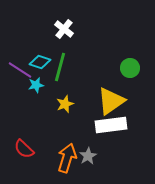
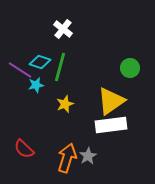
white cross: moved 1 px left
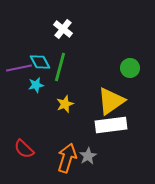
cyan diamond: rotated 45 degrees clockwise
purple line: moved 1 px left, 2 px up; rotated 45 degrees counterclockwise
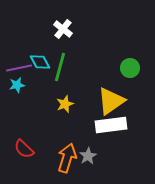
cyan star: moved 19 px left
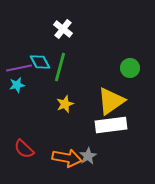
orange arrow: rotated 84 degrees clockwise
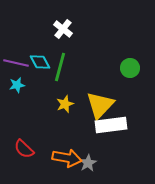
purple line: moved 3 px left, 5 px up; rotated 25 degrees clockwise
yellow triangle: moved 11 px left, 4 px down; rotated 12 degrees counterclockwise
gray star: moved 7 px down
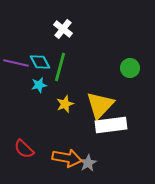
cyan star: moved 22 px right
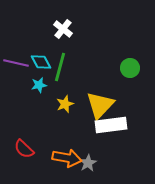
cyan diamond: moved 1 px right
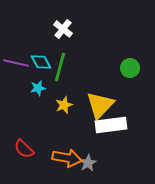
cyan star: moved 1 px left, 3 px down
yellow star: moved 1 px left, 1 px down
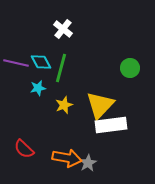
green line: moved 1 px right, 1 px down
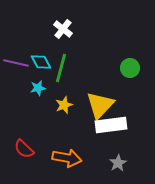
gray star: moved 30 px right
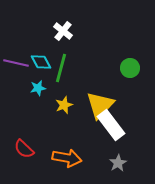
white cross: moved 2 px down
white rectangle: rotated 60 degrees clockwise
